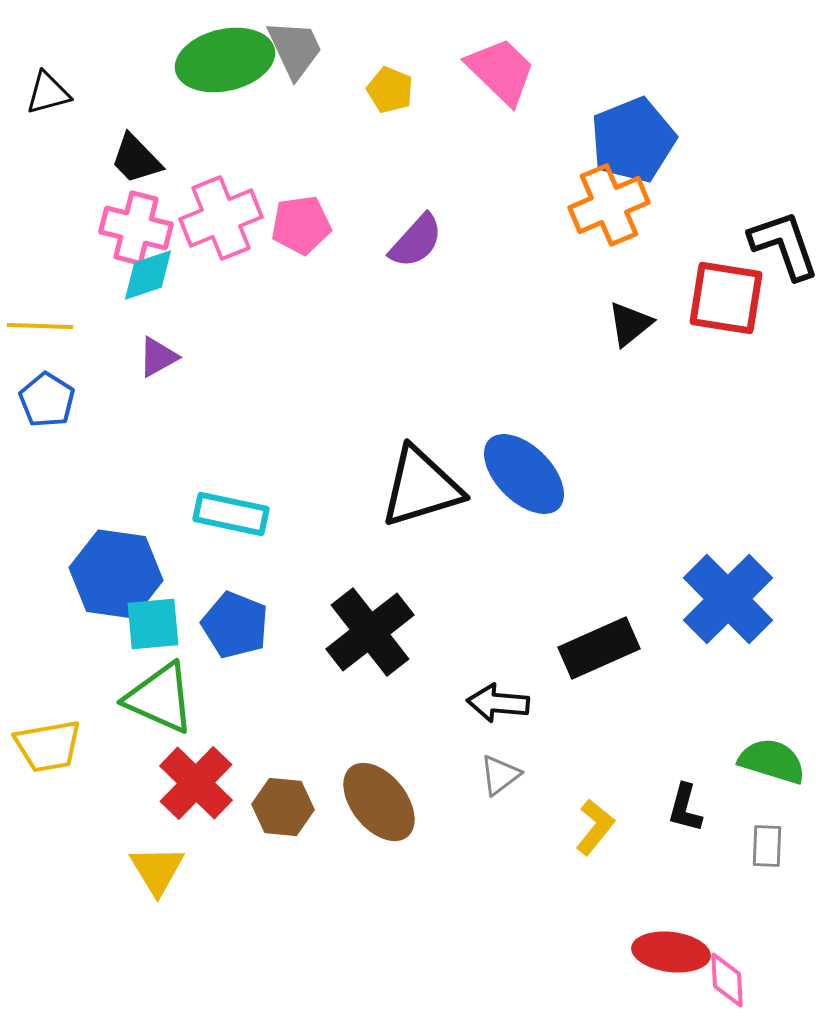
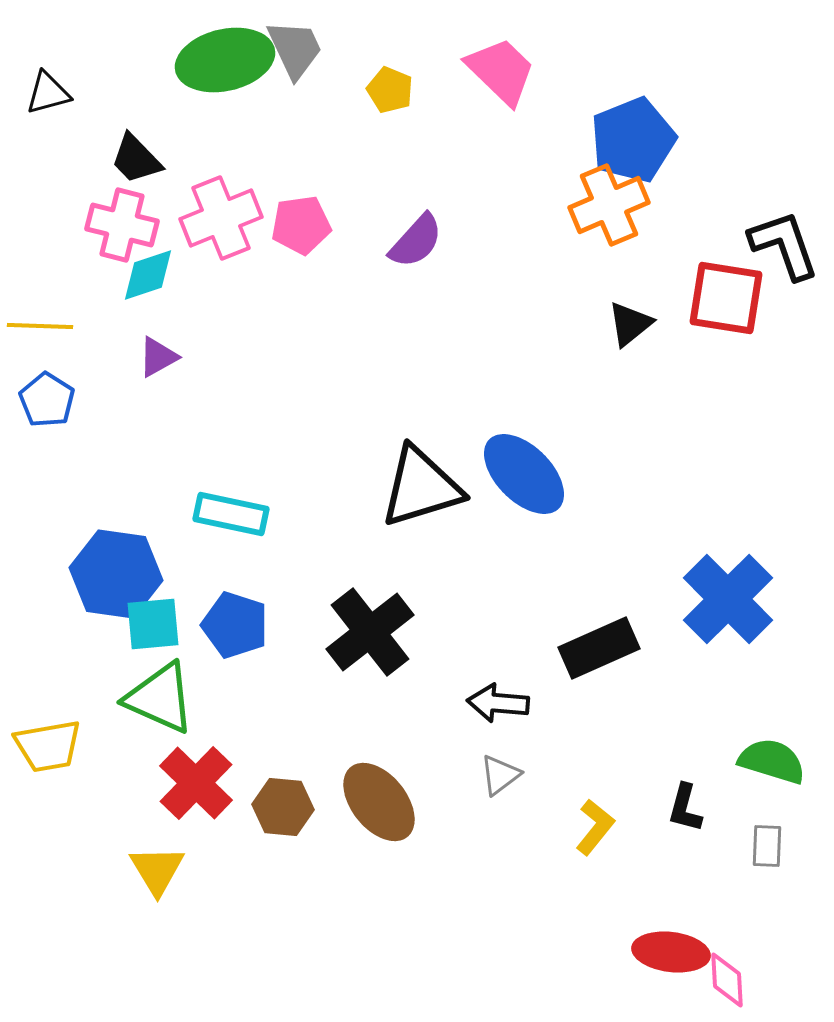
pink cross at (136, 228): moved 14 px left, 3 px up
blue pentagon at (235, 625): rotated 4 degrees counterclockwise
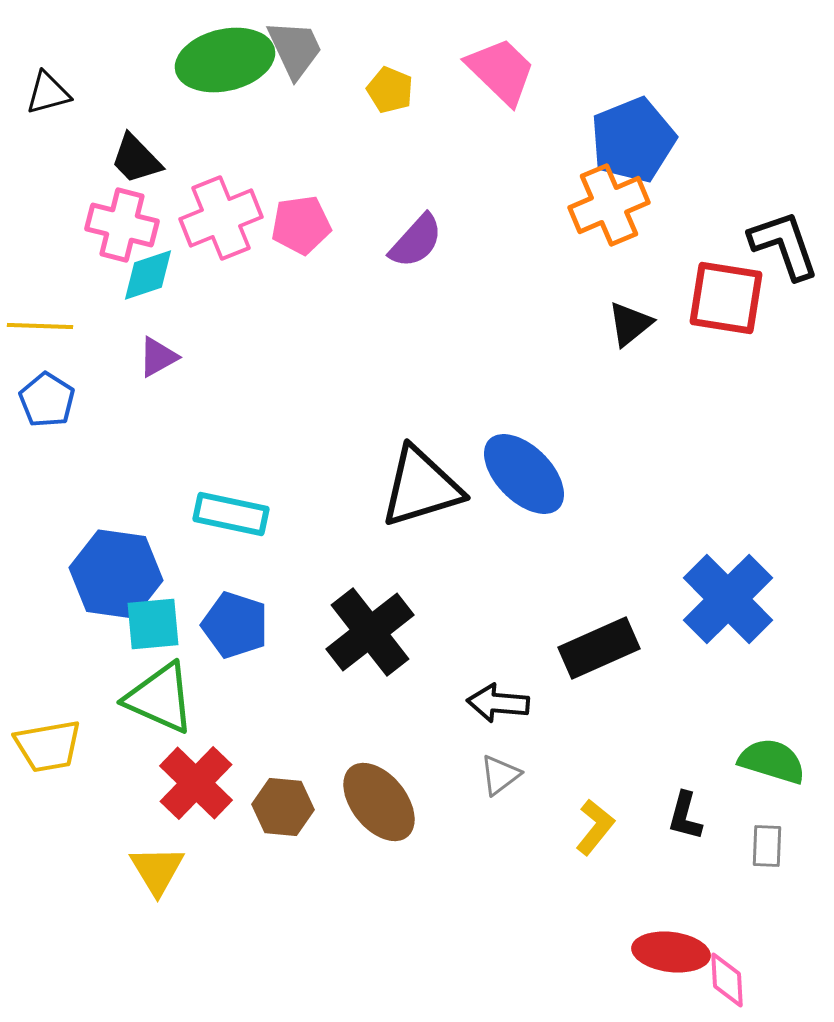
black L-shape at (685, 808): moved 8 px down
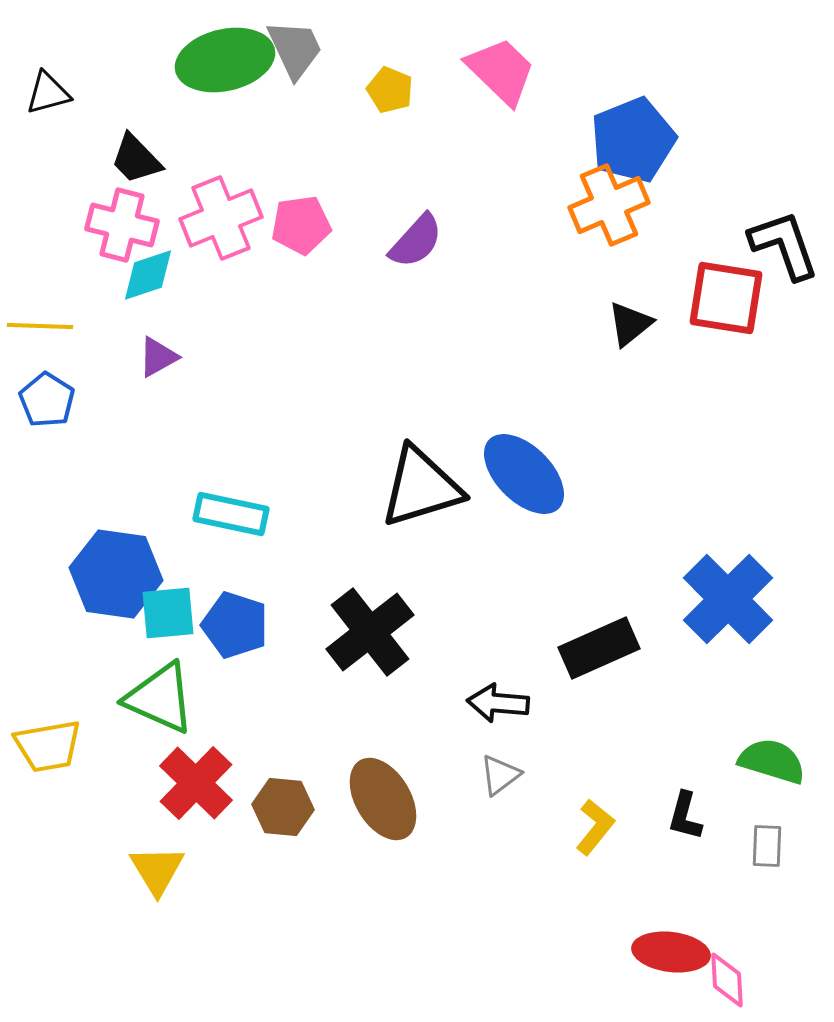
cyan square at (153, 624): moved 15 px right, 11 px up
brown ellipse at (379, 802): moved 4 px right, 3 px up; rotated 8 degrees clockwise
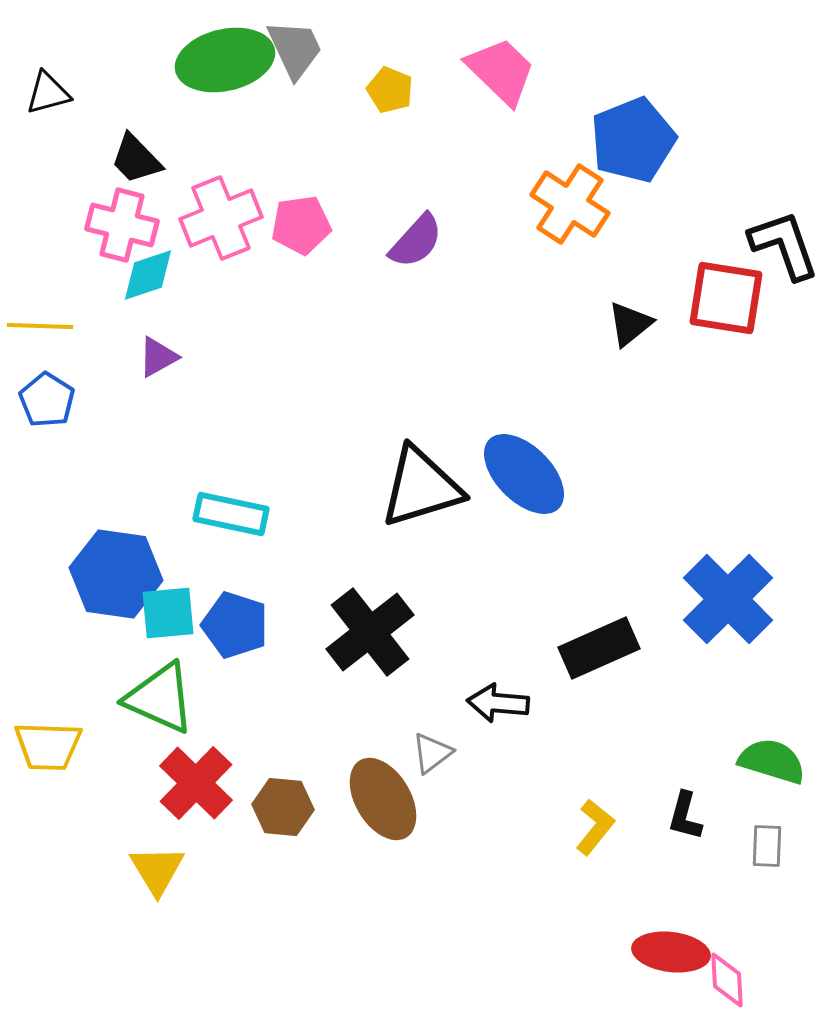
orange cross at (609, 205): moved 39 px left, 1 px up; rotated 34 degrees counterclockwise
yellow trapezoid at (48, 746): rotated 12 degrees clockwise
gray triangle at (500, 775): moved 68 px left, 22 px up
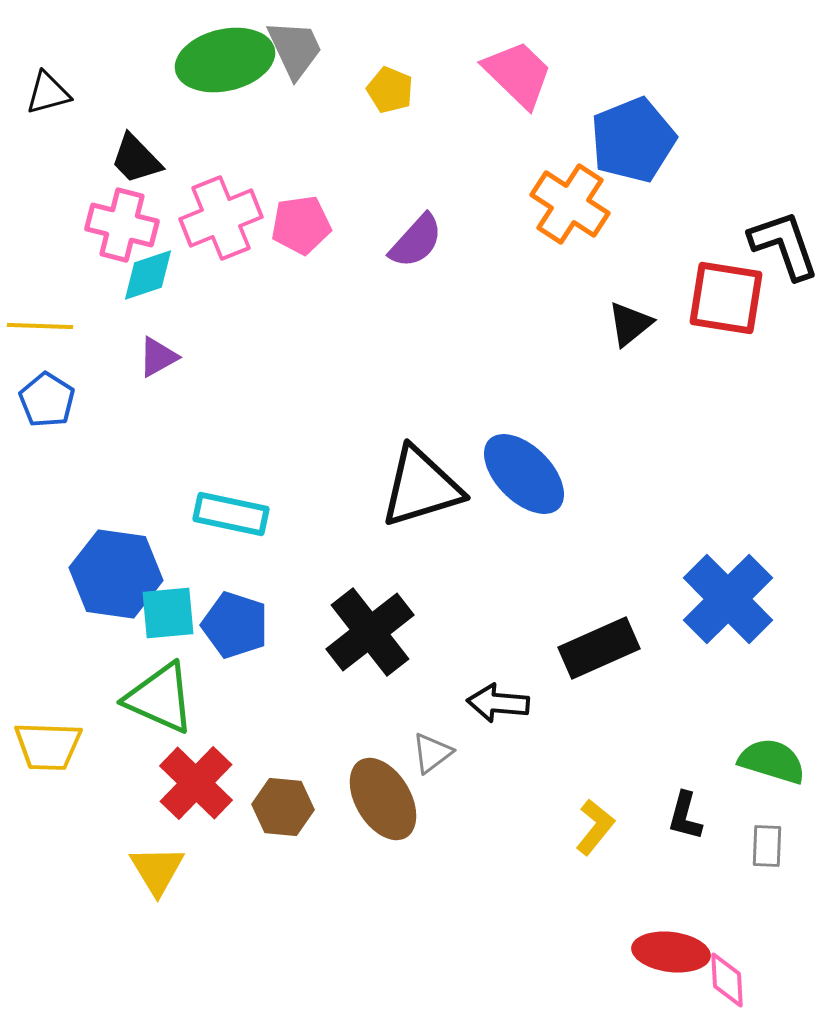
pink trapezoid at (501, 71): moved 17 px right, 3 px down
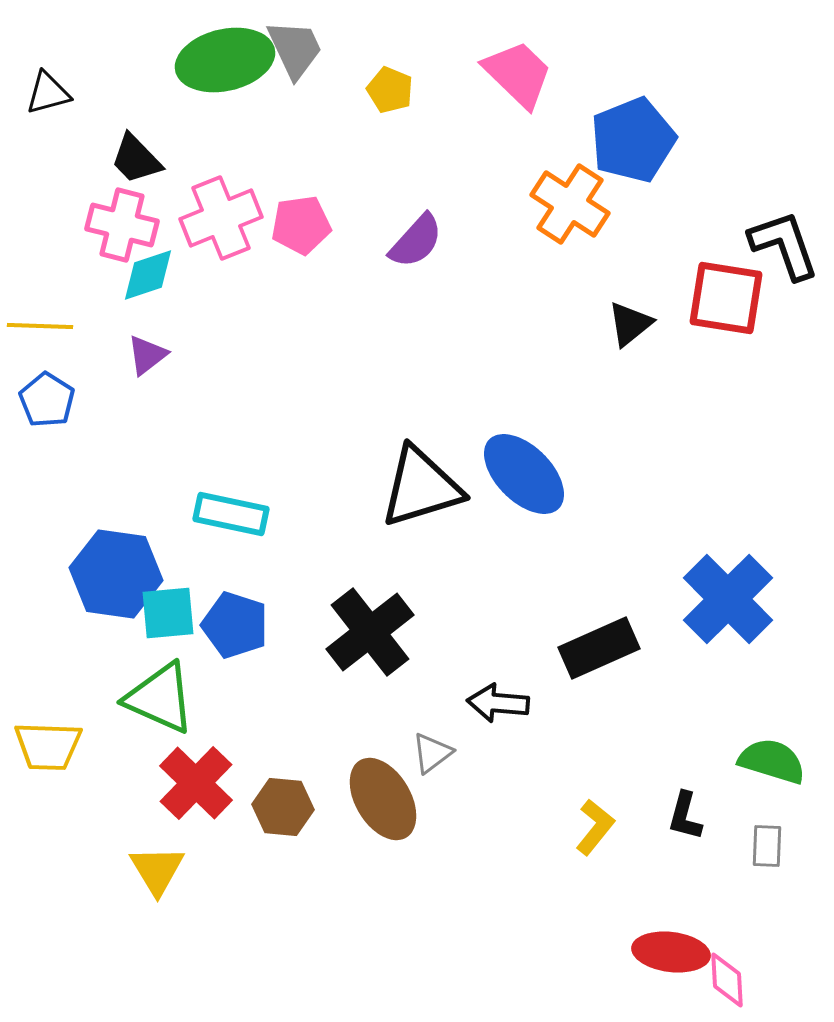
purple triangle at (158, 357): moved 11 px left, 2 px up; rotated 9 degrees counterclockwise
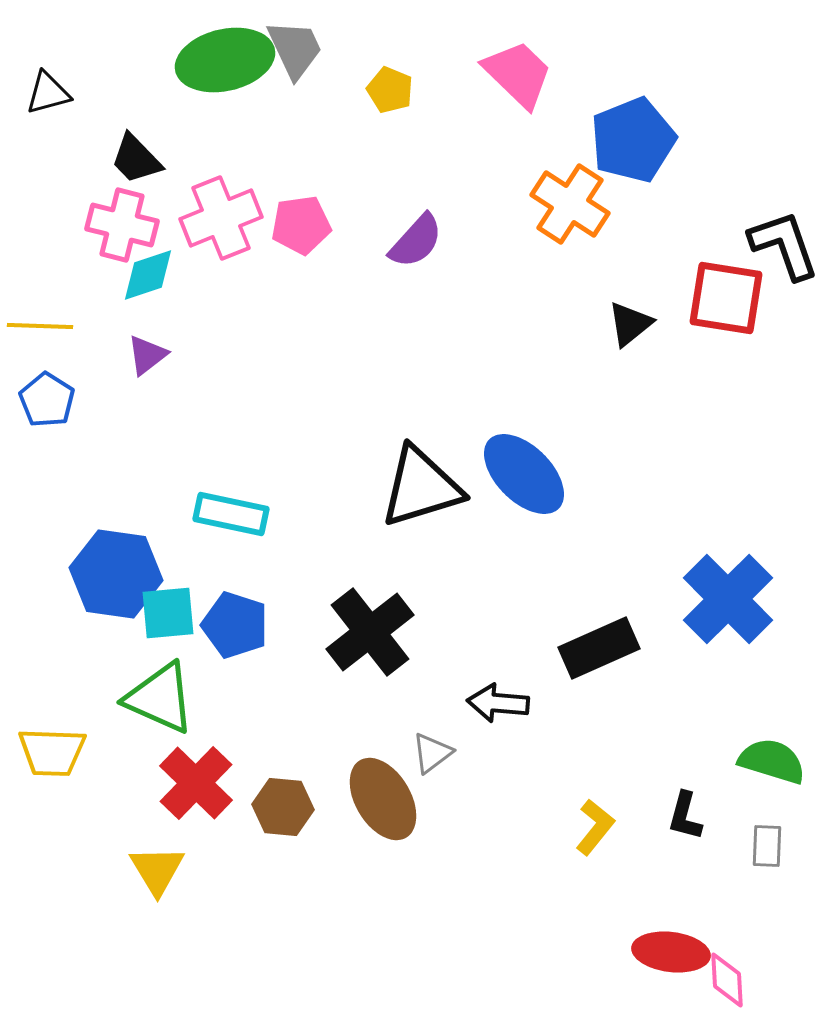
yellow trapezoid at (48, 746): moved 4 px right, 6 px down
